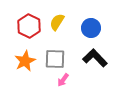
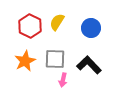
red hexagon: moved 1 px right
black L-shape: moved 6 px left, 7 px down
pink arrow: rotated 24 degrees counterclockwise
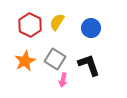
red hexagon: moved 1 px up
gray square: rotated 30 degrees clockwise
black L-shape: rotated 25 degrees clockwise
